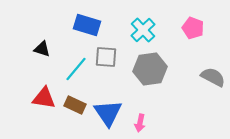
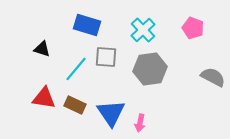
blue triangle: moved 3 px right
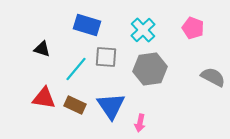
blue triangle: moved 7 px up
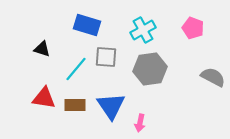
cyan cross: rotated 15 degrees clockwise
brown rectangle: rotated 25 degrees counterclockwise
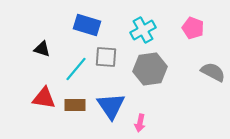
gray semicircle: moved 5 px up
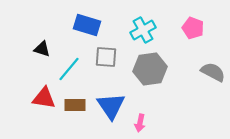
cyan line: moved 7 px left
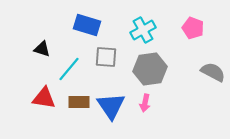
brown rectangle: moved 4 px right, 3 px up
pink arrow: moved 5 px right, 20 px up
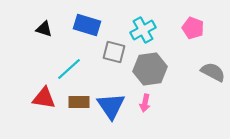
black triangle: moved 2 px right, 20 px up
gray square: moved 8 px right, 5 px up; rotated 10 degrees clockwise
cyan line: rotated 8 degrees clockwise
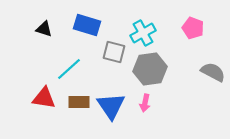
cyan cross: moved 3 px down
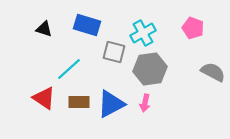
red triangle: rotated 25 degrees clockwise
blue triangle: moved 2 px up; rotated 36 degrees clockwise
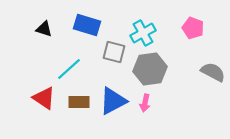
blue triangle: moved 2 px right, 3 px up
